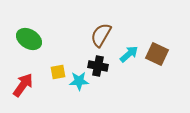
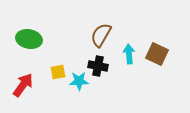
green ellipse: rotated 20 degrees counterclockwise
cyan arrow: rotated 54 degrees counterclockwise
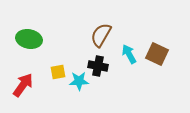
cyan arrow: rotated 24 degrees counterclockwise
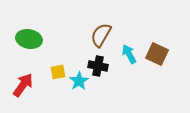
cyan star: rotated 30 degrees counterclockwise
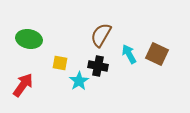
yellow square: moved 2 px right, 9 px up; rotated 21 degrees clockwise
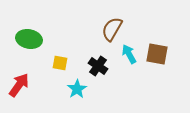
brown semicircle: moved 11 px right, 6 px up
brown square: rotated 15 degrees counterclockwise
black cross: rotated 24 degrees clockwise
cyan star: moved 2 px left, 8 px down
red arrow: moved 4 px left
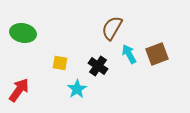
brown semicircle: moved 1 px up
green ellipse: moved 6 px left, 6 px up
brown square: rotated 30 degrees counterclockwise
red arrow: moved 5 px down
